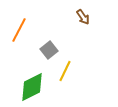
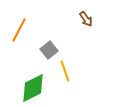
brown arrow: moved 3 px right, 2 px down
yellow line: rotated 45 degrees counterclockwise
green diamond: moved 1 px right, 1 px down
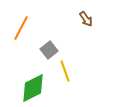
orange line: moved 2 px right, 2 px up
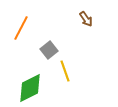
green diamond: moved 3 px left
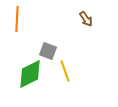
orange line: moved 4 px left, 9 px up; rotated 25 degrees counterclockwise
gray square: moved 1 px left, 1 px down; rotated 30 degrees counterclockwise
green diamond: moved 14 px up
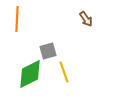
gray square: rotated 36 degrees counterclockwise
yellow line: moved 1 px left, 1 px down
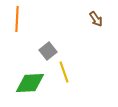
brown arrow: moved 10 px right
gray square: rotated 24 degrees counterclockwise
green diamond: moved 9 px down; rotated 24 degrees clockwise
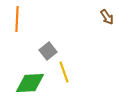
brown arrow: moved 11 px right, 2 px up
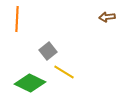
brown arrow: rotated 119 degrees clockwise
yellow line: rotated 40 degrees counterclockwise
green diamond: rotated 28 degrees clockwise
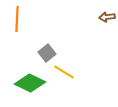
gray square: moved 1 px left, 2 px down
